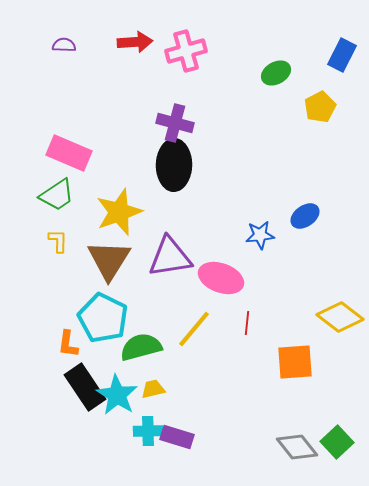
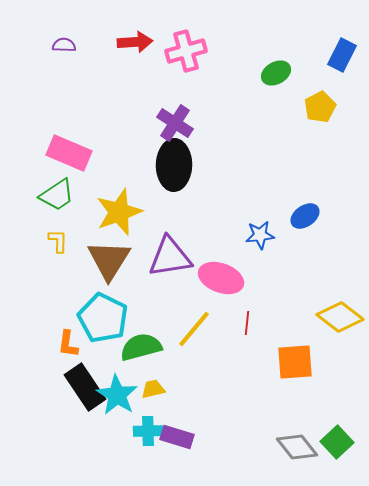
purple cross: rotated 18 degrees clockwise
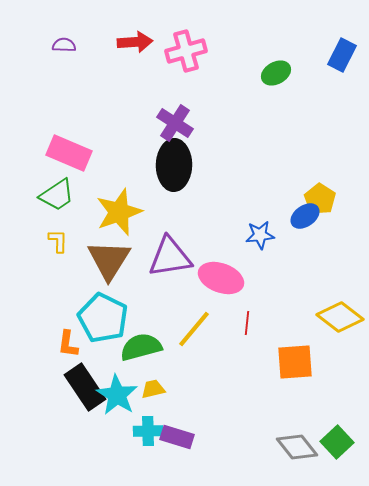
yellow pentagon: moved 92 px down; rotated 12 degrees counterclockwise
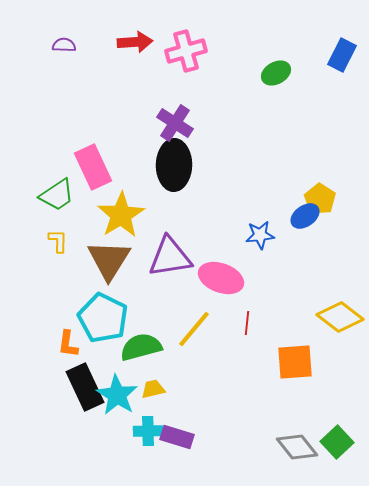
pink rectangle: moved 24 px right, 14 px down; rotated 42 degrees clockwise
yellow star: moved 2 px right, 3 px down; rotated 12 degrees counterclockwise
black rectangle: rotated 9 degrees clockwise
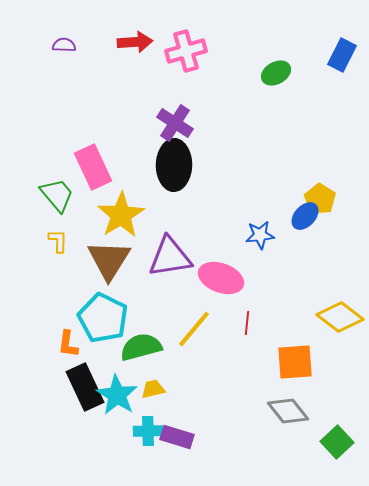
green trapezoid: rotated 96 degrees counterclockwise
blue ellipse: rotated 12 degrees counterclockwise
gray diamond: moved 9 px left, 36 px up
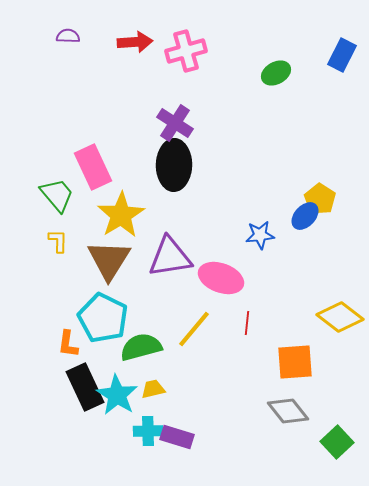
purple semicircle: moved 4 px right, 9 px up
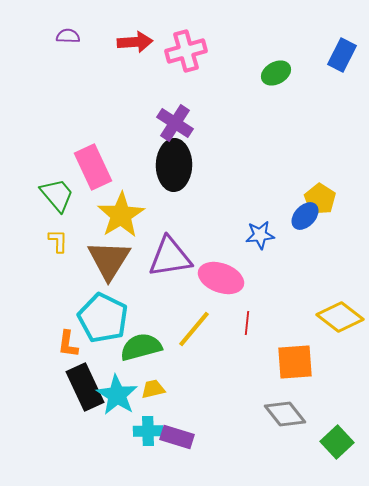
gray diamond: moved 3 px left, 3 px down
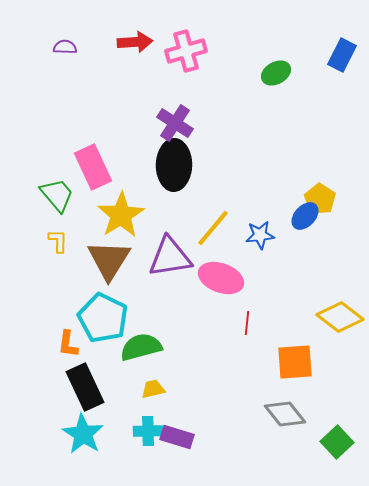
purple semicircle: moved 3 px left, 11 px down
yellow line: moved 19 px right, 101 px up
cyan star: moved 34 px left, 39 px down
